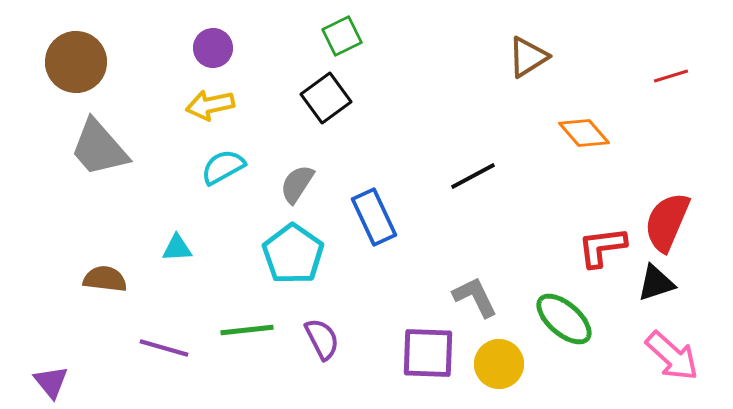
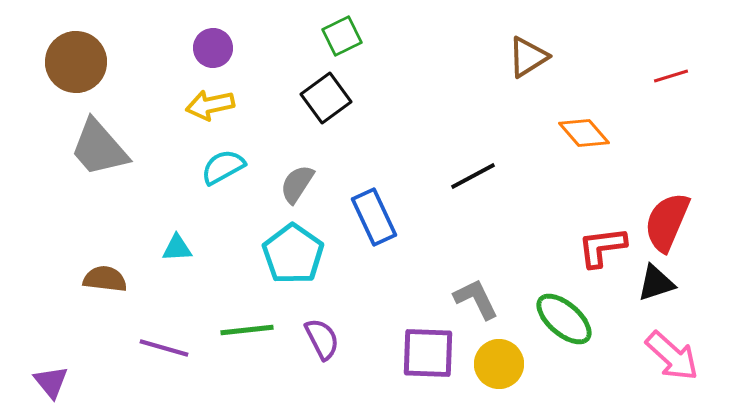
gray L-shape: moved 1 px right, 2 px down
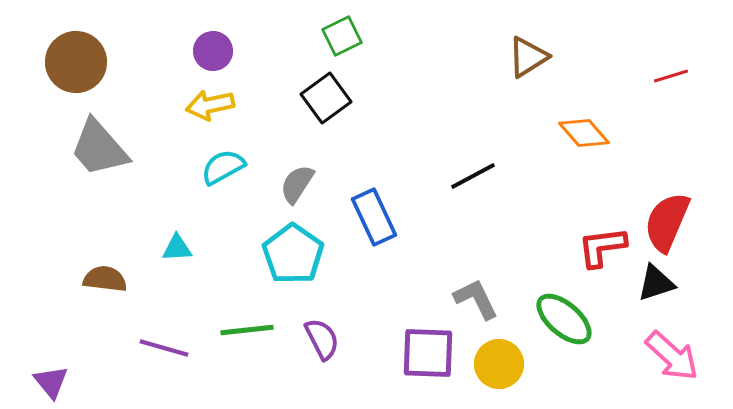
purple circle: moved 3 px down
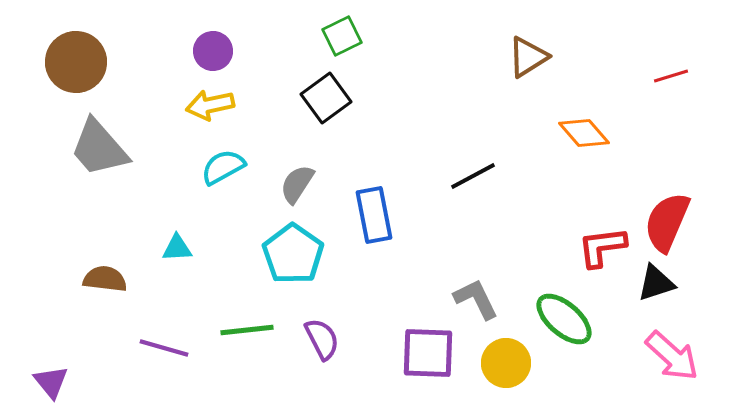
blue rectangle: moved 2 px up; rotated 14 degrees clockwise
yellow circle: moved 7 px right, 1 px up
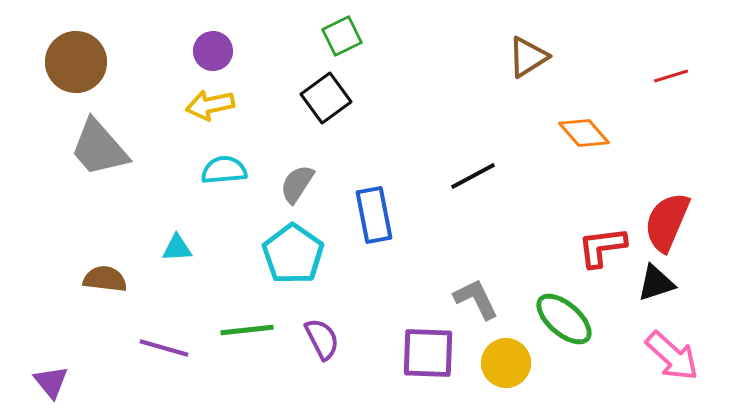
cyan semicircle: moved 1 px right, 3 px down; rotated 24 degrees clockwise
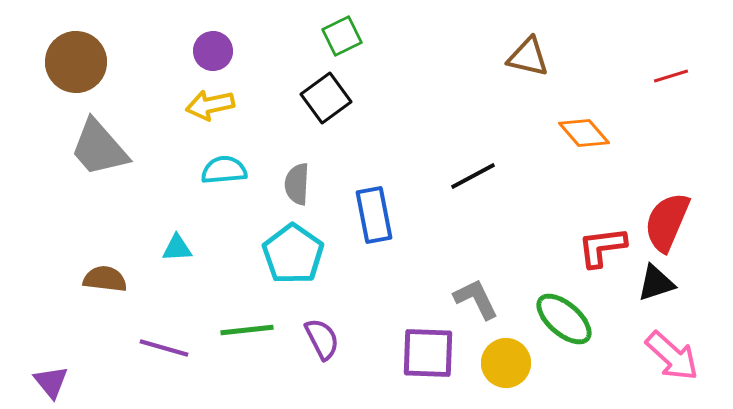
brown triangle: rotated 45 degrees clockwise
gray semicircle: rotated 30 degrees counterclockwise
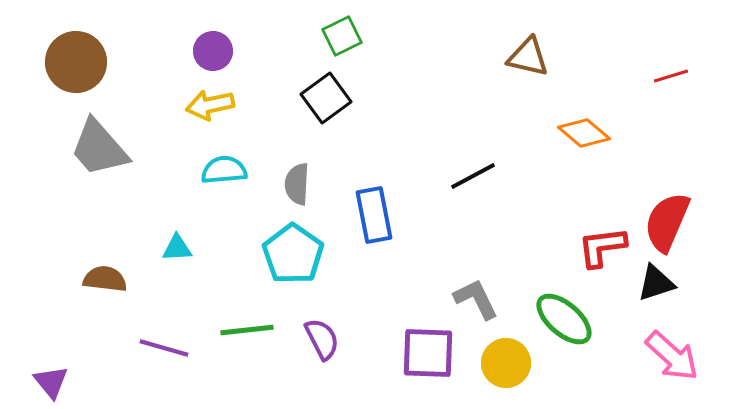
orange diamond: rotated 9 degrees counterclockwise
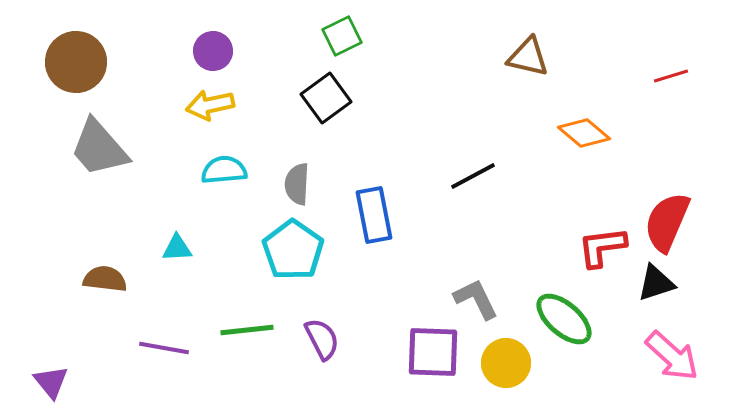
cyan pentagon: moved 4 px up
purple line: rotated 6 degrees counterclockwise
purple square: moved 5 px right, 1 px up
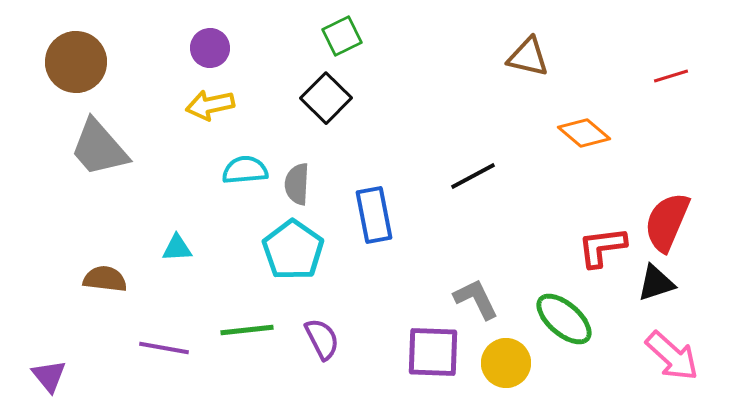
purple circle: moved 3 px left, 3 px up
black square: rotated 9 degrees counterclockwise
cyan semicircle: moved 21 px right
purple triangle: moved 2 px left, 6 px up
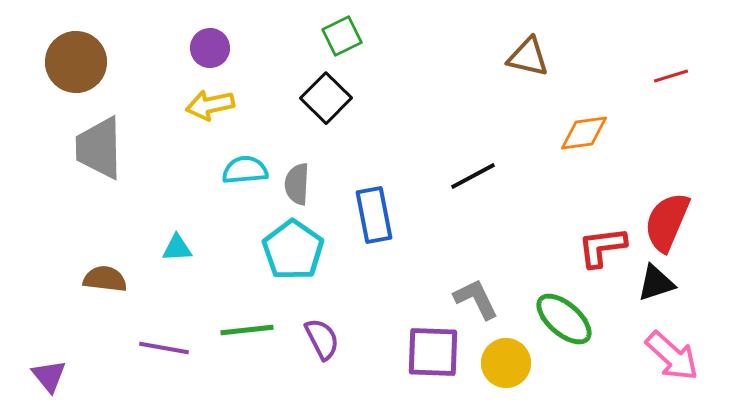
orange diamond: rotated 48 degrees counterclockwise
gray trapezoid: rotated 40 degrees clockwise
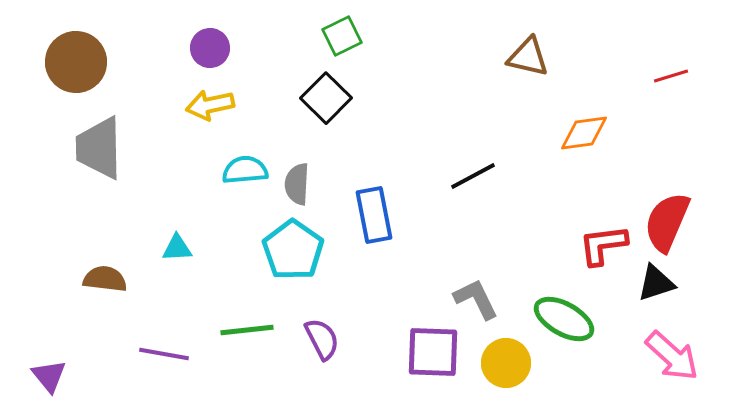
red L-shape: moved 1 px right, 2 px up
green ellipse: rotated 12 degrees counterclockwise
purple line: moved 6 px down
